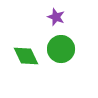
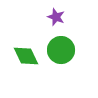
green circle: moved 1 px down
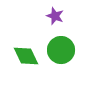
purple star: moved 1 px left, 1 px up
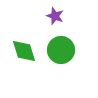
green diamond: moved 2 px left, 5 px up; rotated 8 degrees clockwise
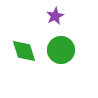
purple star: rotated 24 degrees clockwise
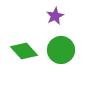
green diamond: rotated 24 degrees counterclockwise
